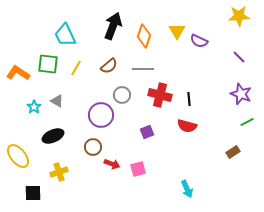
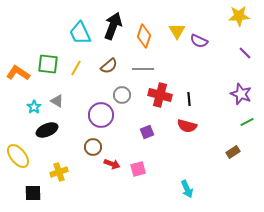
cyan trapezoid: moved 15 px right, 2 px up
purple line: moved 6 px right, 4 px up
black ellipse: moved 6 px left, 6 px up
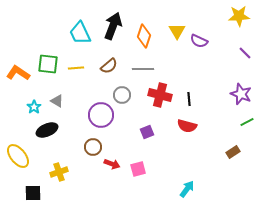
yellow line: rotated 56 degrees clockwise
cyan arrow: rotated 120 degrees counterclockwise
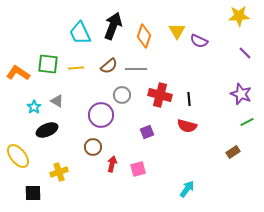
gray line: moved 7 px left
red arrow: rotated 98 degrees counterclockwise
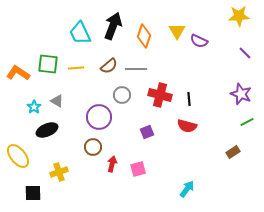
purple circle: moved 2 px left, 2 px down
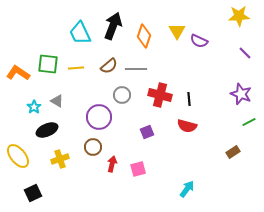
green line: moved 2 px right
yellow cross: moved 1 px right, 13 px up
black square: rotated 24 degrees counterclockwise
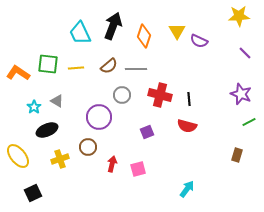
brown circle: moved 5 px left
brown rectangle: moved 4 px right, 3 px down; rotated 40 degrees counterclockwise
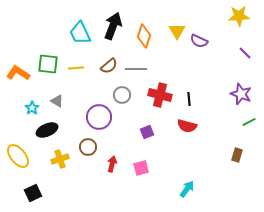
cyan star: moved 2 px left, 1 px down
pink square: moved 3 px right, 1 px up
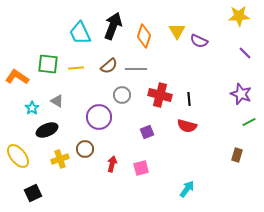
orange L-shape: moved 1 px left, 4 px down
brown circle: moved 3 px left, 2 px down
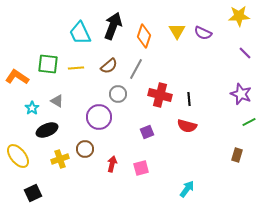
purple semicircle: moved 4 px right, 8 px up
gray line: rotated 60 degrees counterclockwise
gray circle: moved 4 px left, 1 px up
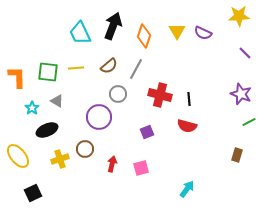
green square: moved 8 px down
orange L-shape: rotated 55 degrees clockwise
